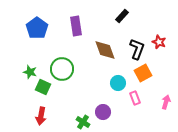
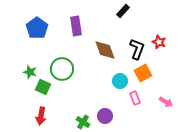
black rectangle: moved 1 px right, 5 px up
cyan circle: moved 2 px right, 2 px up
pink arrow: rotated 104 degrees clockwise
purple circle: moved 2 px right, 4 px down
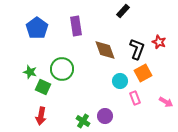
green cross: moved 1 px up
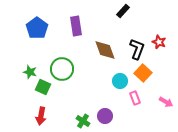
orange square: rotated 18 degrees counterclockwise
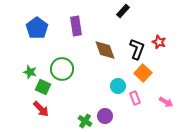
cyan circle: moved 2 px left, 5 px down
red arrow: moved 7 px up; rotated 54 degrees counterclockwise
green cross: moved 2 px right
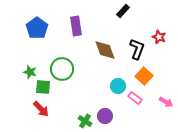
red star: moved 5 px up
orange square: moved 1 px right, 3 px down
green square: rotated 21 degrees counterclockwise
pink rectangle: rotated 32 degrees counterclockwise
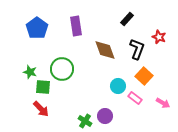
black rectangle: moved 4 px right, 8 px down
pink arrow: moved 3 px left, 1 px down
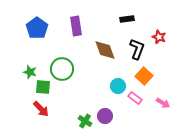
black rectangle: rotated 40 degrees clockwise
